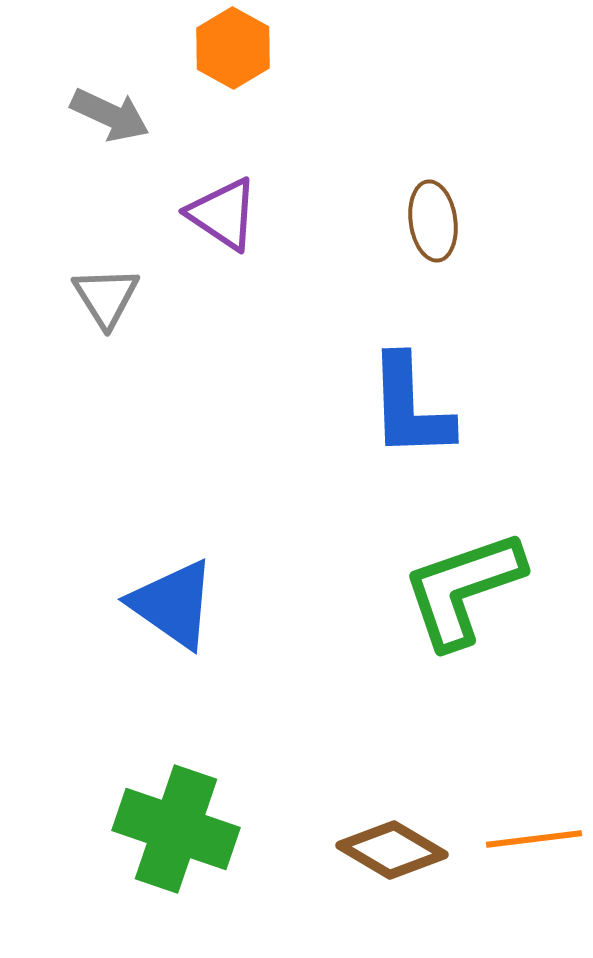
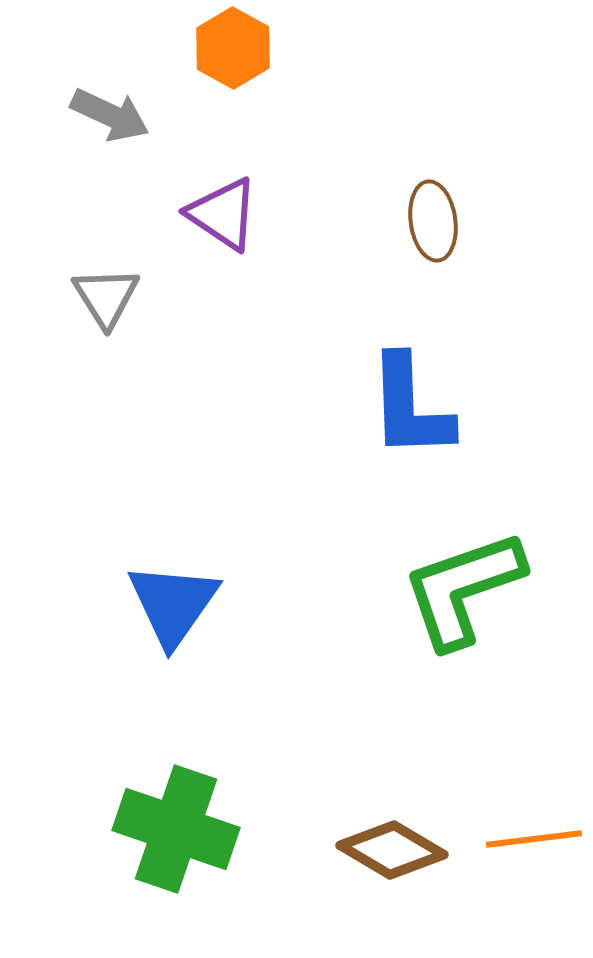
blue triangle: rotated 30 degrees clockwise
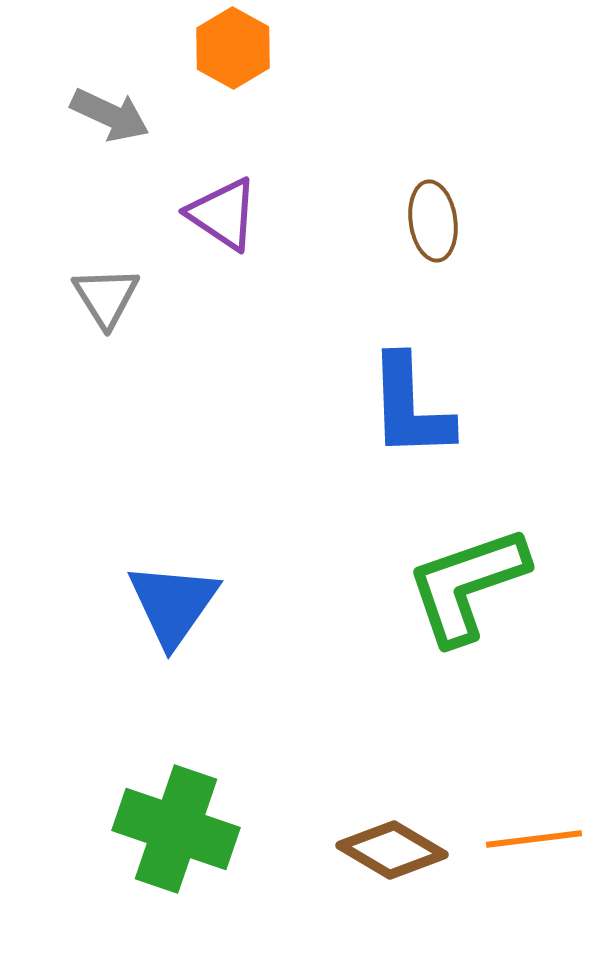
green L-shape: moved 4 px right, 4 px up
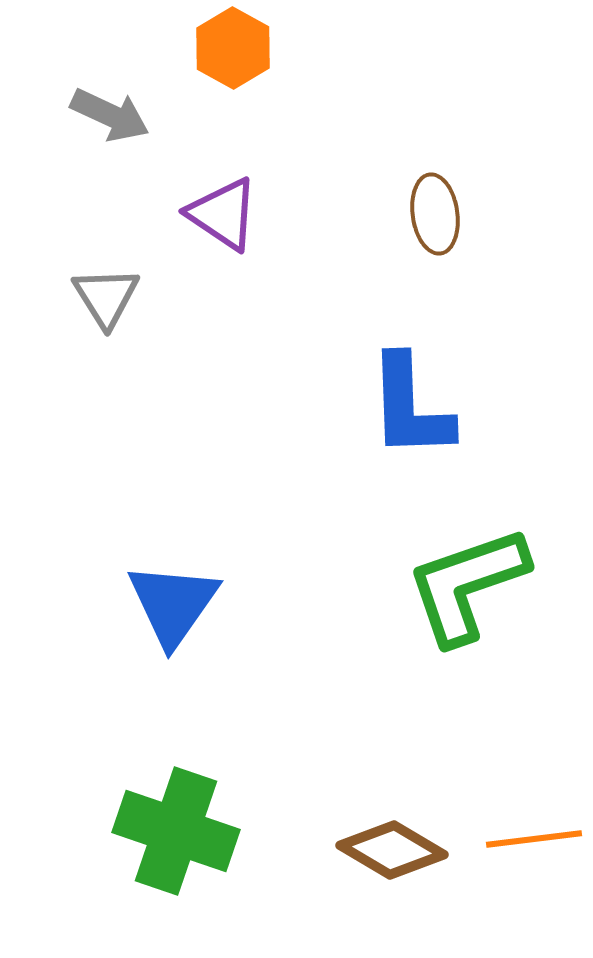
brown ellipse: moved 2 px right, 7 px up
green cross: moved 2 px down
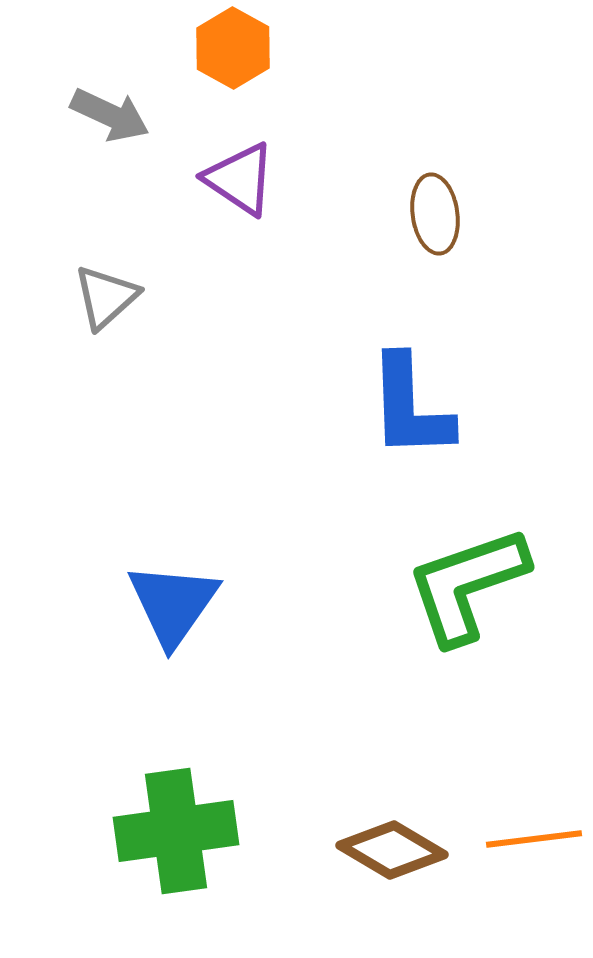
purple triangle: moved 17 px right, 35 px up
gray triangle: rotated 20 degrees clockwise
green cross: rotated 27 degrees counterclockwise
